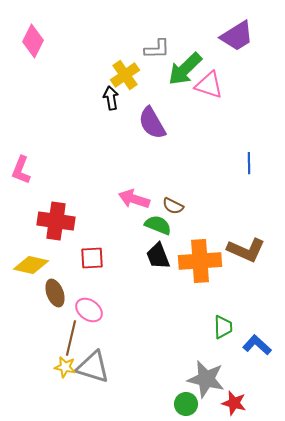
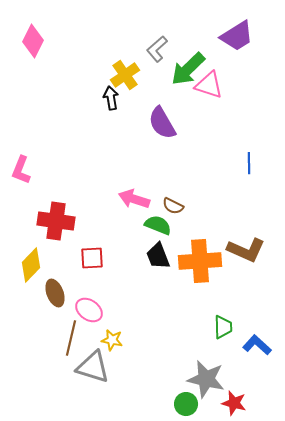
gray L-shape: rotated 140 degrees clockwise
green arrow: moved 3 px right
purple semicircle: moved 10 px right
yellow diamond: rotated 60 degrees counterclockwise
yellow star: moved 47 px right, 27 px up
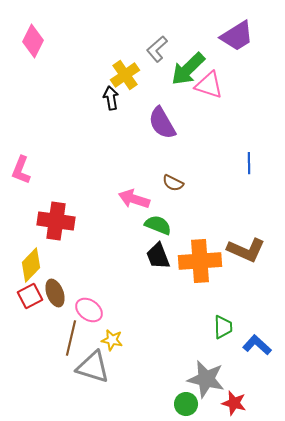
brown semicircle: moved 23 px up
red square: moved 62 px left, 38 px down; rotated 25 degrees counterclockwise
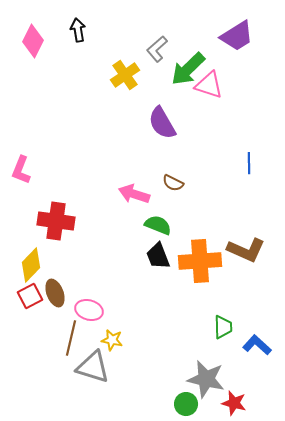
black arrow: moved 33 px left, 68 px up
pink arrow: moved 5 px up
pink ellipse: rotated 20 degrees counterclockwise
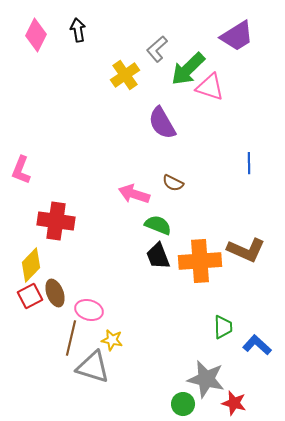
pink diamond: moved 3 px right, 6 px up
pink triangle: moved 1 px right, 2 px down
green circle: moved 3 px left
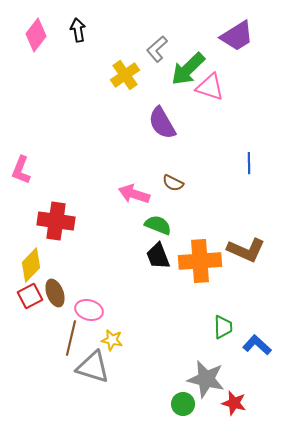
pink diamond: rotated 12 degrees clockwise
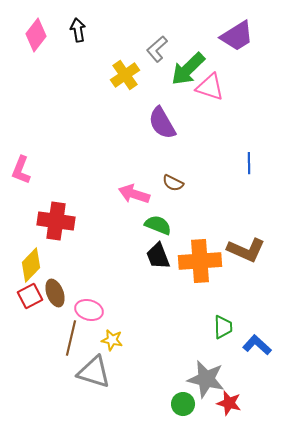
gray triangle: moved 1 px right, 5 px down
red star: moved 5 px left
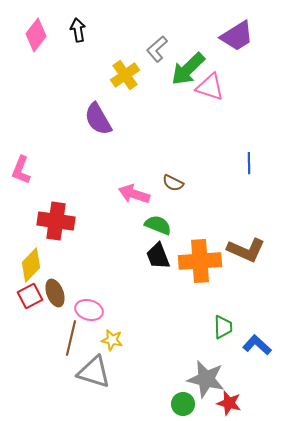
purple semicircle: moved 64 px left, 4 px up
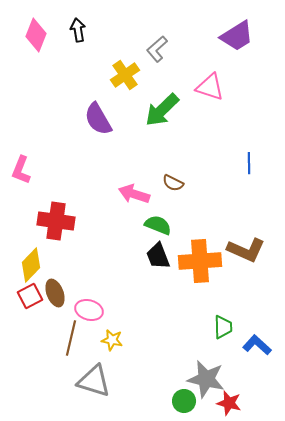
pink diamond: rotated 16 degrees counterclockwise
green arrow: moved 26 px left, 41 px down
gray triangle: moved 9 px down
green circle: moved 1 px right, 3 px up
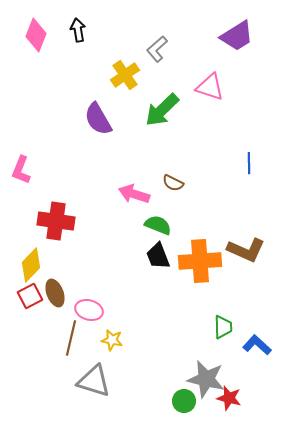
red star: moved 5 px up
